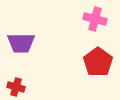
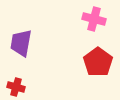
pink cross: moved 1 px left
purple trapezoid: rotated 100 degrees clockwise
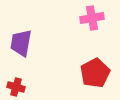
pink cross: moved 2 px left, 1 px up; rotated 25 degrees counterclockwise
red pentagon: moved 3 px left, 11 px down; rotated 8 degrees clockwise
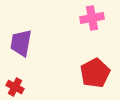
red cross: moved 1 px left; rotated 12 degrees clockwise
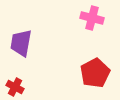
pink cross: rotated 25 degrees clockwise
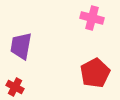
purple trapezoid: moved 3 px down
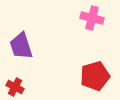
purple trapezoid: rotated 28 degrees counterclockwise
red pentagon: moved 3 px down; rotated 12 degrees clockwise
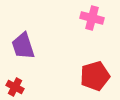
purple trapezoid: moved 2 px right
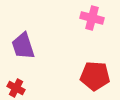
red pentagon: rotated 20 degrees clockwise
red cross: moved 1 px right, 1 px down
